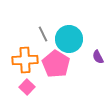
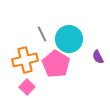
gray line: moved 1 px left
orange cross: rotated 10 degrees counterclockwise
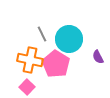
orange cross: moved 5 px right; rotated 25 degrees clockwise
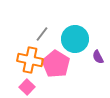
gray line: rotated 63 degrees clockwise
cyan circle: moved 6 px right
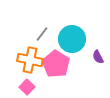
cyan circle: moved 3 px left
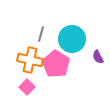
gray line: moved 1 px left; rotated 21 degrees counterclockwise
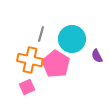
purple semicircle: moved 1 px left, 1 px up
pink square: rotated 21 degrees clockwise
